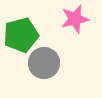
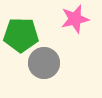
green pentagon: rotated 16 degrees clockwise
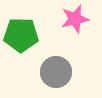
gray circle: moved 12 px right, 9 px down
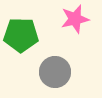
gray circle: moved 1 px left
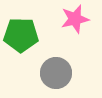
gray circle: moved 1 px right, 1 px down
